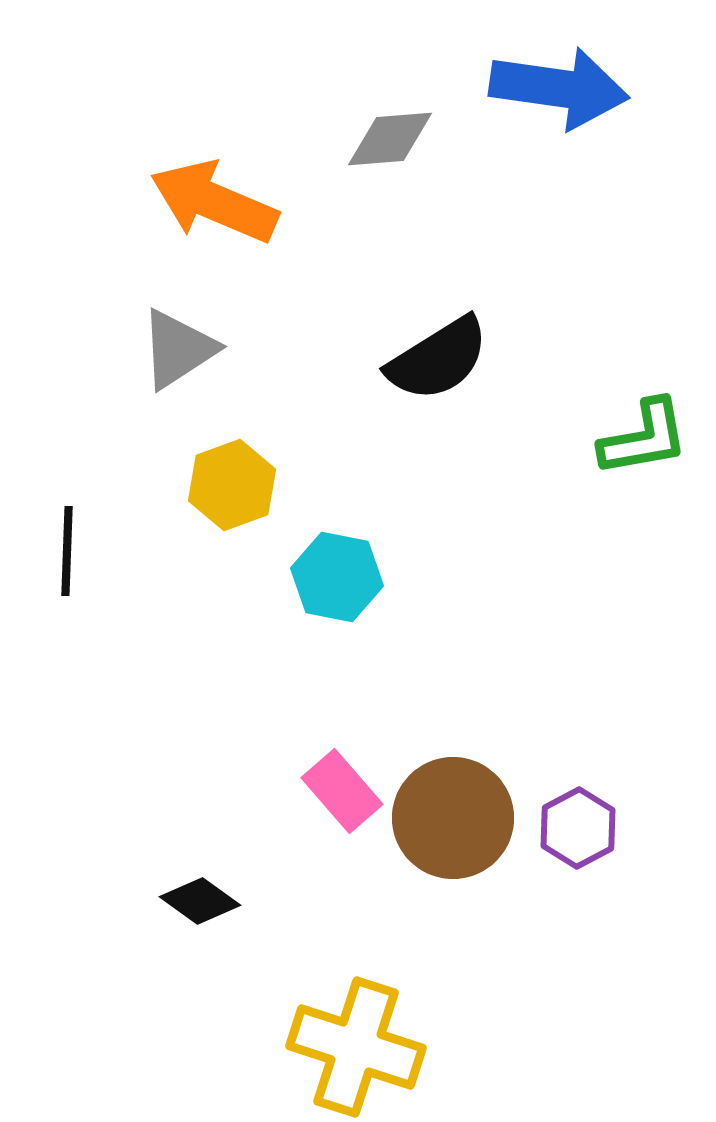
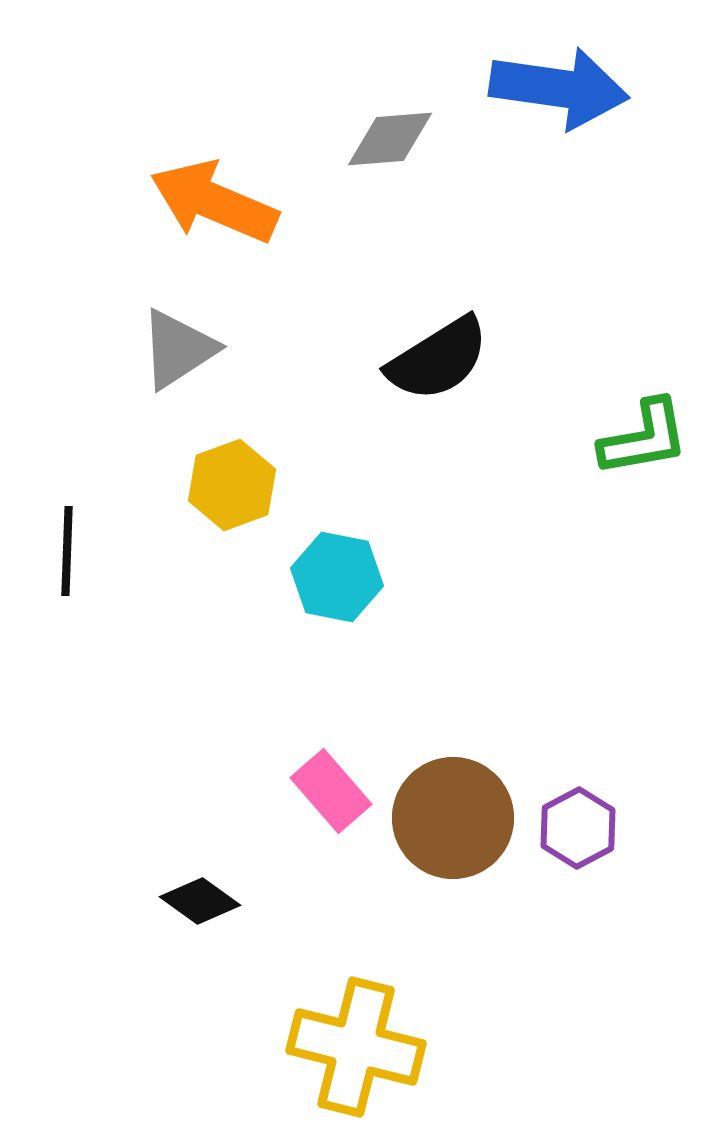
pink rectangle: moved 11 px left
yellow cross: rotated 4 degrees counterclockwise
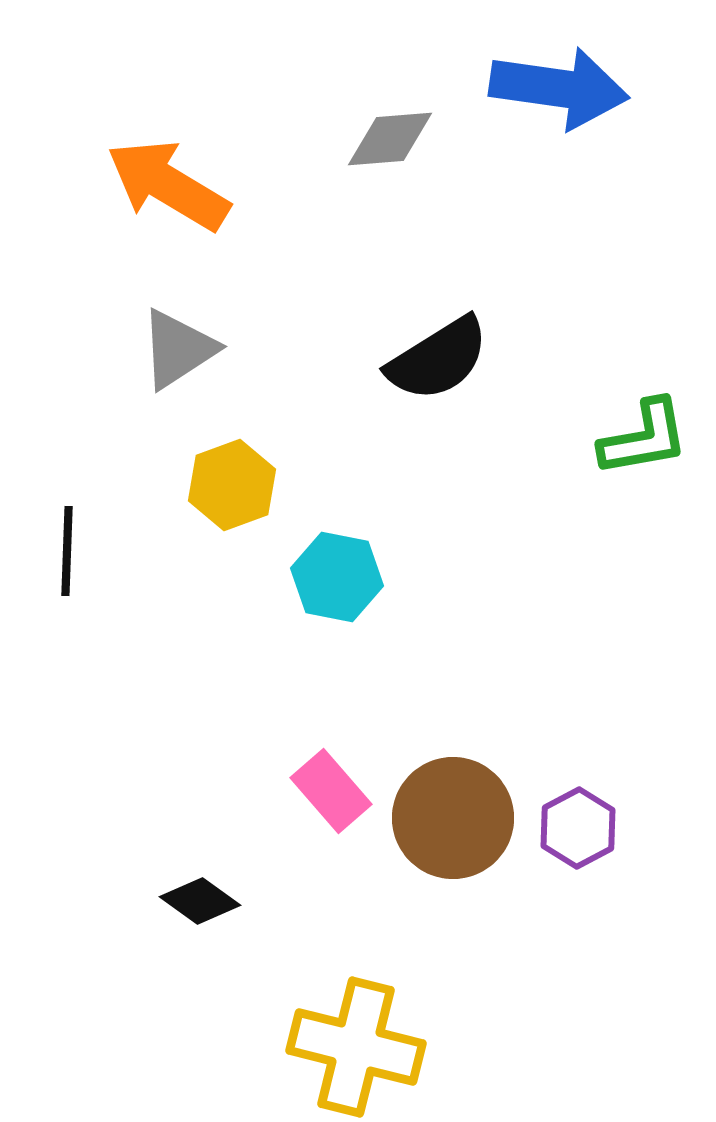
orange arrow: moved 46 px left, 17 px up; rotated 8 degrees clockwise
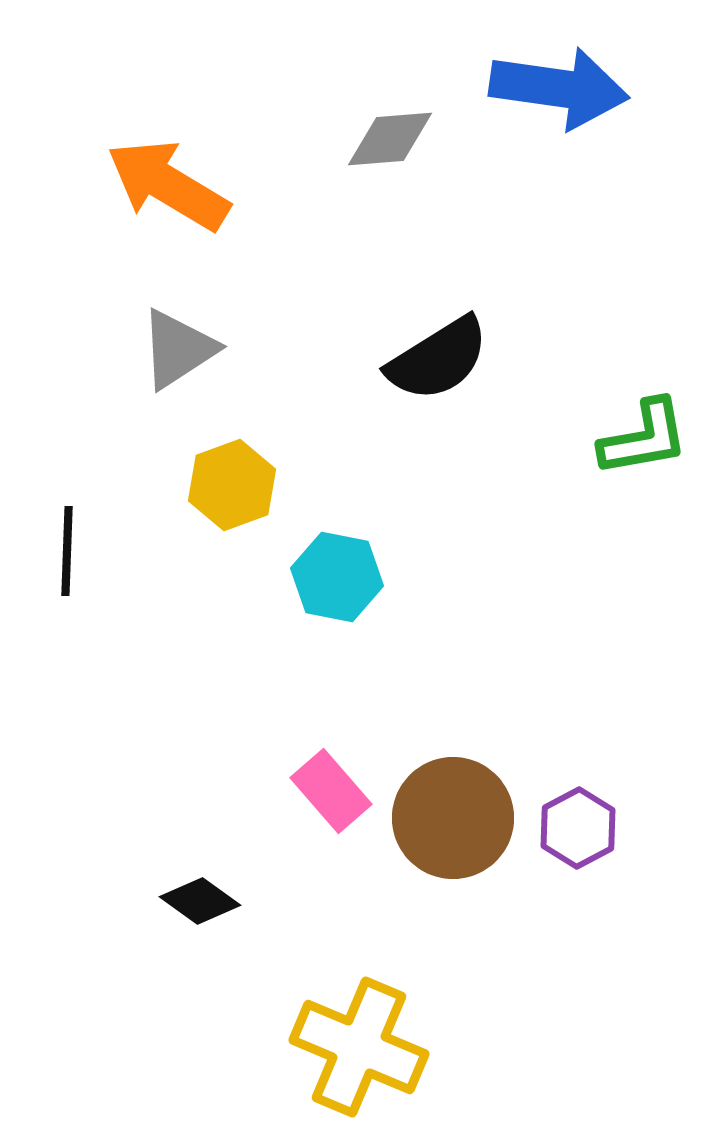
yellow cross: moved 3 px right; rotated 9 degrees clockwise
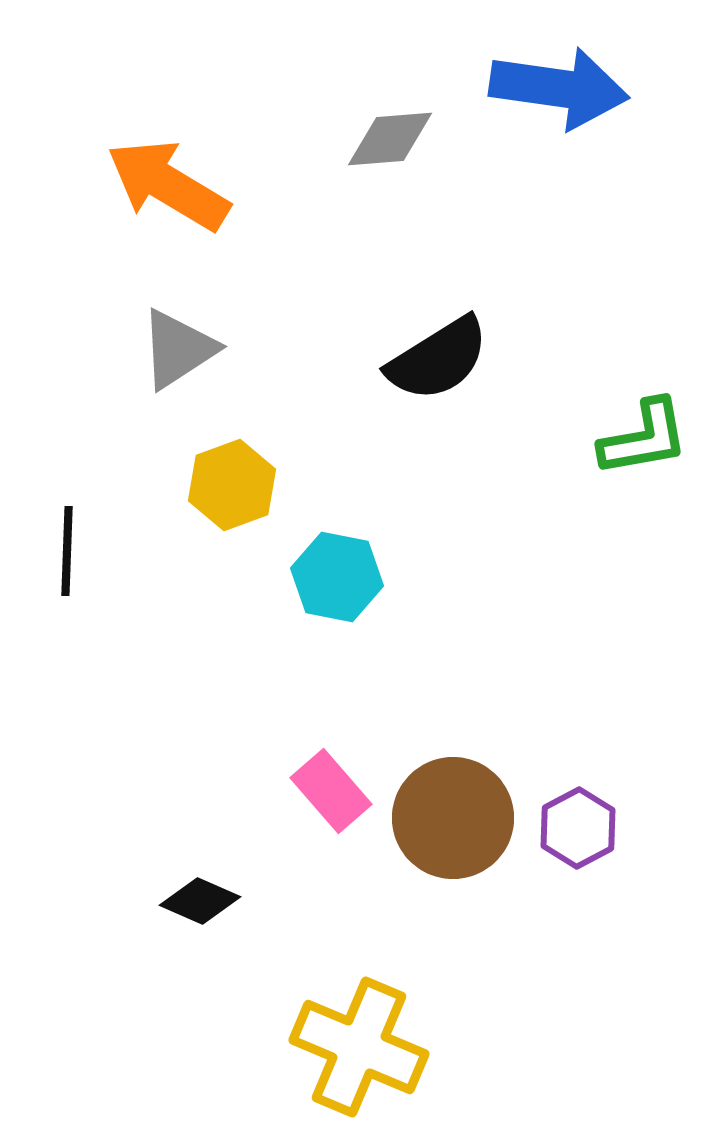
black diamond: rotated 12 degrees counterclockwise
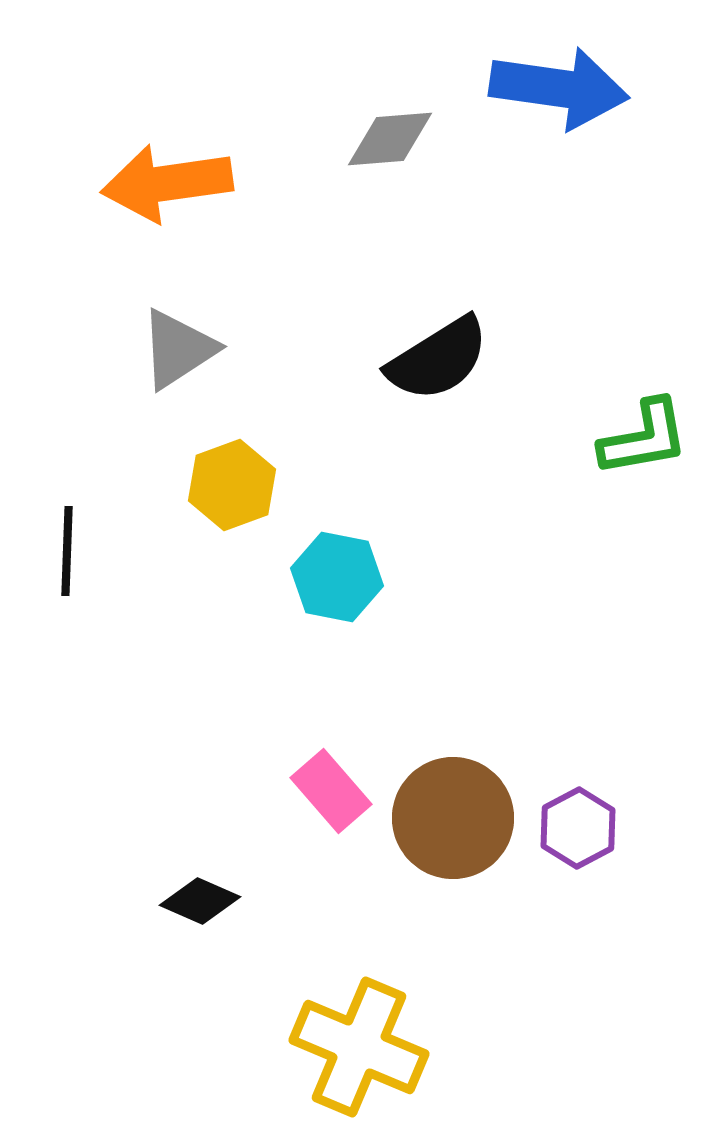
orange arrow: moved 1 px left, 2 px up; rotated 39 degrees counterclockwise
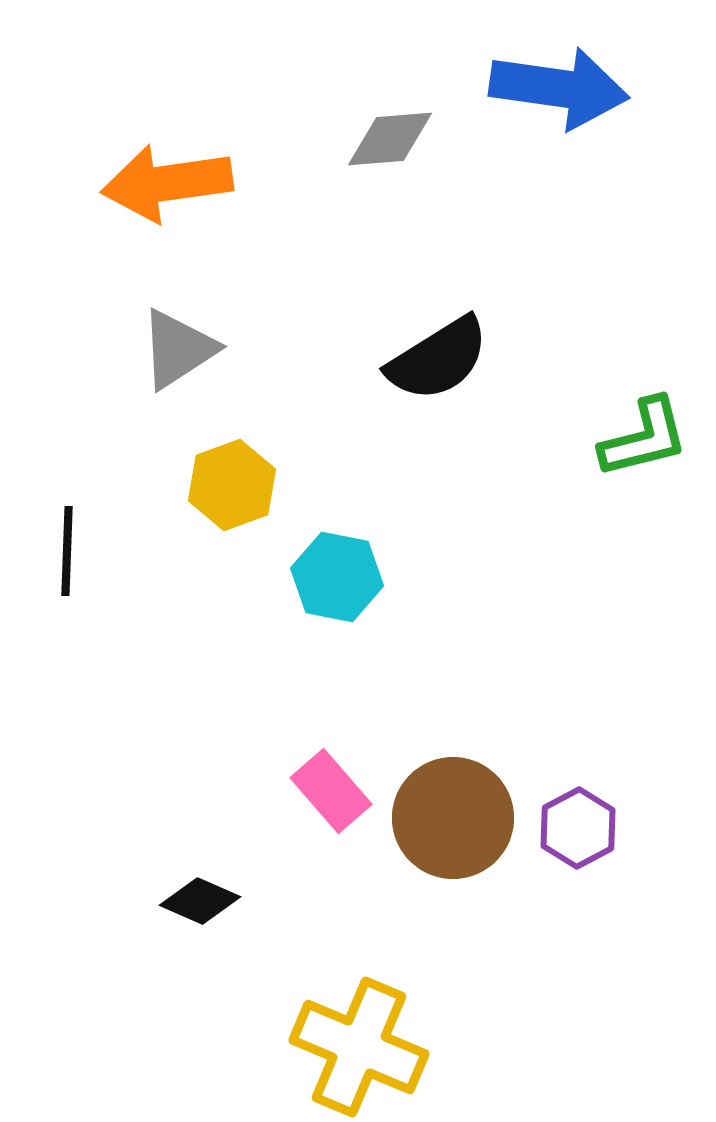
green L-shape: rotated 4 degrees counterclockwise
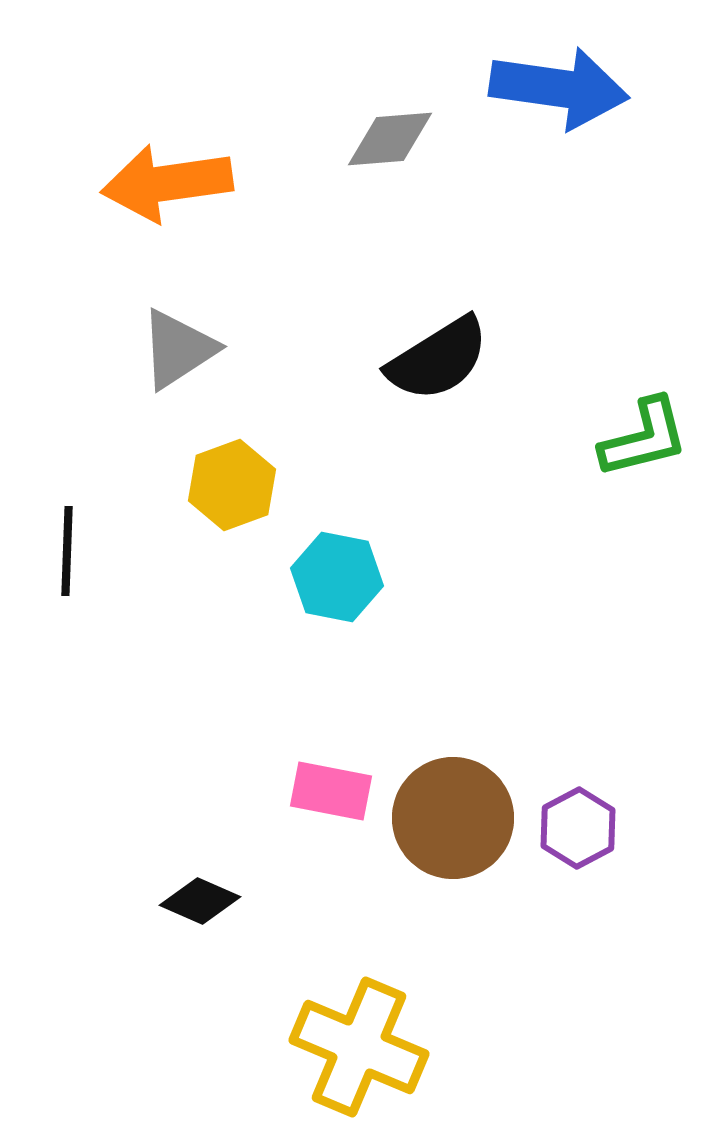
pink rectangle: rotated 38 degrees counterclockwise
